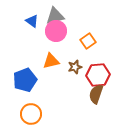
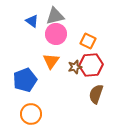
pink circle: moved 3 px down
orange square: rotated 28 degrees counterclockwise
orange triangle: rotated 42 degrees counterclockwise
red hexagon: moved 7 px left, 10 px up
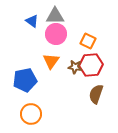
gray triangle: rotated 12 degrees clockwise
brown star: rotated 24 degrees clockwise
blue pentagon: rotated 10 degrees clockwise
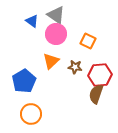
gray triangle: moved 1 px right, 1 px up; rotated 36 degrees clockwise
orange triangle: rotated 12 degrees clockwise
red hexagon: moved 9 px right, 10 px down
blue pentagon: moved 1 px left, 1 px down; rotated 20 degrees counterclockwise
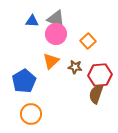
gray triangle: moved 4 px down; rotated 12 degrees counterclockwise
blue triangle: rotated 32 degrees counterclockwise
orange square: rotated 21 degrees clockwise
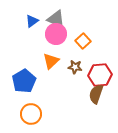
blue triangle: rotated 40 degrees counterclockwise
orange square: moved 5 px left
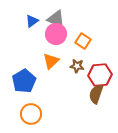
orange square: rotated 14 degrees counterclockwise
brown star: moved 2 px right, 1 px up
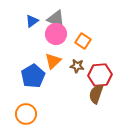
orange triangle: moved 2 px right
blue pentagon: moved 9 px right, 5 px up
orange circle: moved 5 px left
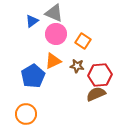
gray triangle: moved 2 px left, 6 px up
orange triangle: rotated 18 degrees clockwise
brown semicircle: rotated 48 degrees clockwise
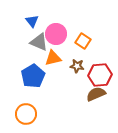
gray triangle: moved 15 px left, 29 px down
blue triangle: rotated 32 degrees counterclockwise
orange triangle: moved 3 px up; rotated 12 degrees clockwise
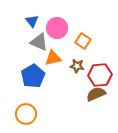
pink circle: moved 1 px right, 6 px up
